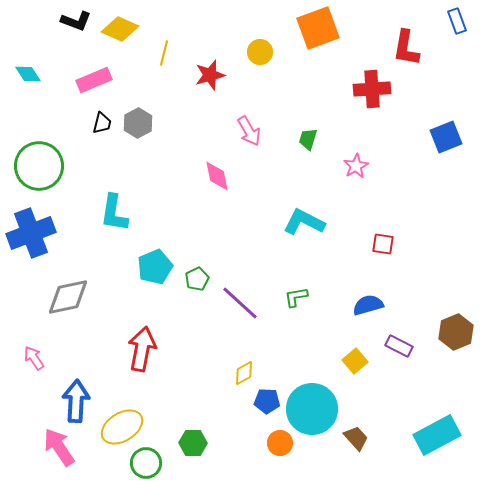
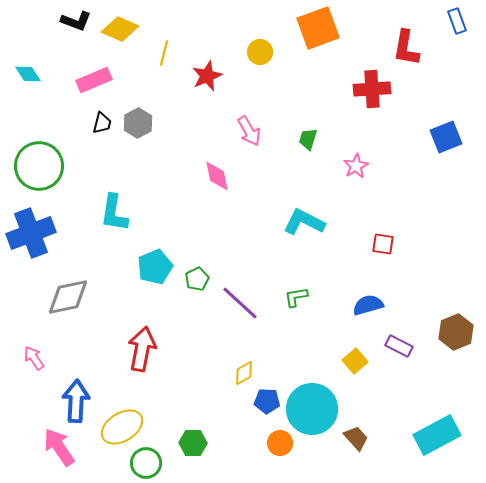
red star at (210, 75): moved 3 px left, 1 px down; rotated 8 degrees counterclockwise
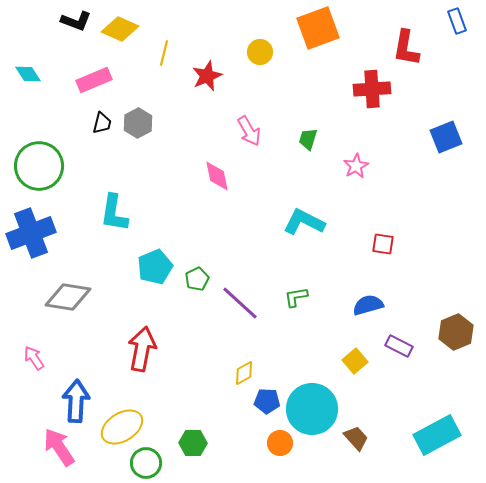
gray diamond at (68, 297): rotated 21 degrees clockwise
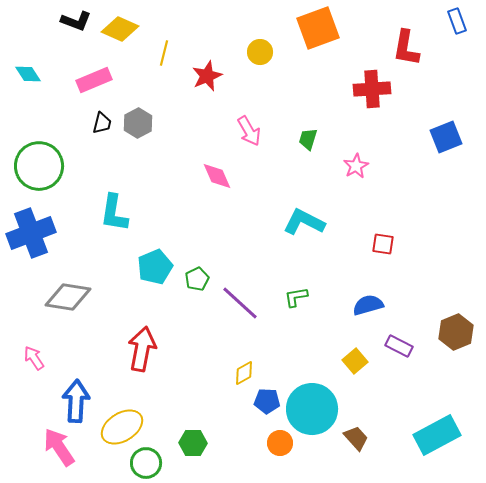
pink diamond at (217, 176): rotated 12 degrees counterclockwise
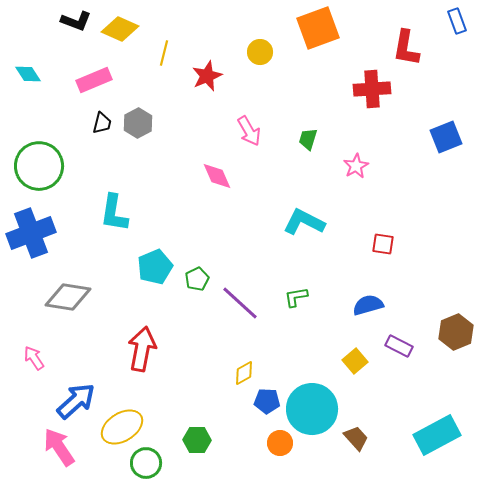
blue arrow at (76, 401): rotated 45 degrees clockwise
green hexagon at (193, 443): moved 4 px right, 3 px up
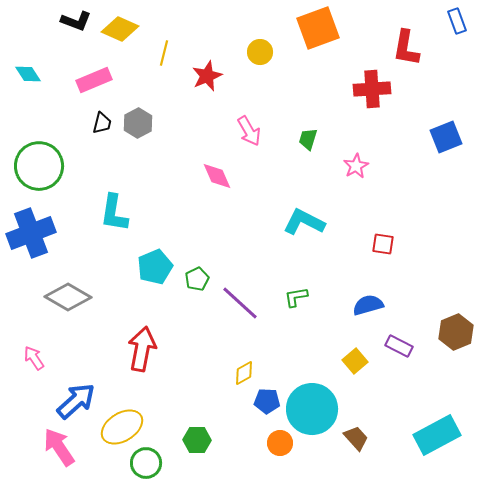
gray diamond at (68, 297): rotated 21 degrees clockwise
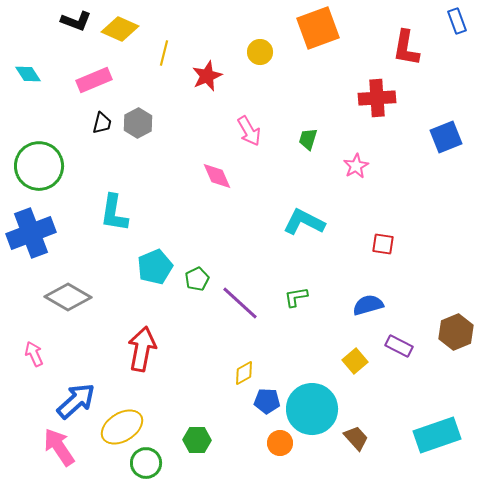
red cross at (372, 89): moved 5 px right, 9 px down
pink arrow at (34, 358): moved 4 px up; rotated 10 degrees clockwise
cyan rectangle at (437, 435): rotated 9 degrees clockwise
